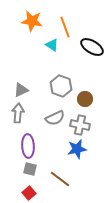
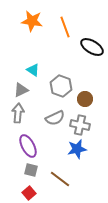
cyan triangle: moved 19 px left, 25 px down
purple ellipse: rotated 25 degrees counterclockwise
gray square: moved 1 px right, 1 px down
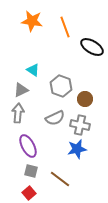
gray square: moved 1 px down
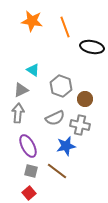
black ellipse: rotated 20 degrees counterclockwise
blue star: moved 11 px left, 3 px up
brown line: moved 3 px left, 8 px up
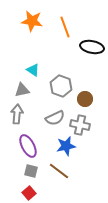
gray triangle: moved 1 px right; rotated 14 degrees clockwise
gray arrow: moved 1 px left, 1 px down
brown line: moved 2 px right
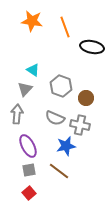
gray triangle: moved 3 px right, 1 px up; rotated 35 degrees counterclockwise
brown circle: moved 1 px right, 1 px up
gray semicircle: rotated 48 degrees clockwise
gray square: moved 2 px left, 1 px up; rotated 24 degrees counterclockwise
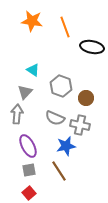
gray triangle: moved 3 px down
brown line: rotated 20 degrees clockwise
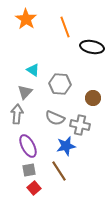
orange star: moved 6 px left, 2 px up; rotated 25 degrees clockwise
gray hexagon: moved 1 px left, 2 px up; rotated 15 degrees counterclockwise
brown circle: moved 7 px right
red square: moved 5 px right, 5 px up
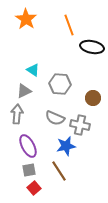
orange line: moved 4 px right, 2 px up
gray triangle: moved 1 px left, 1 px up; rotated 21 degrees clockwise
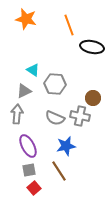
orange star: rotated 20 degrees counterclockwise
gray hexagon: moved 5 px left
gray cross: moved 9 px up
